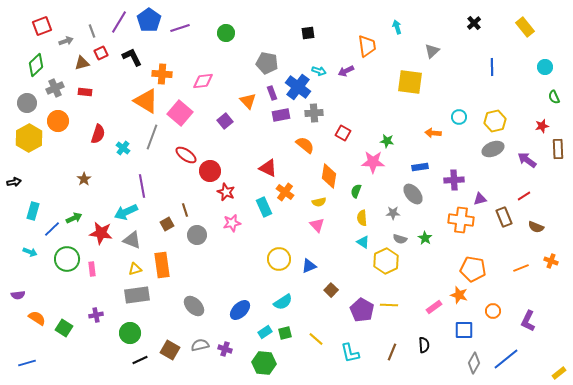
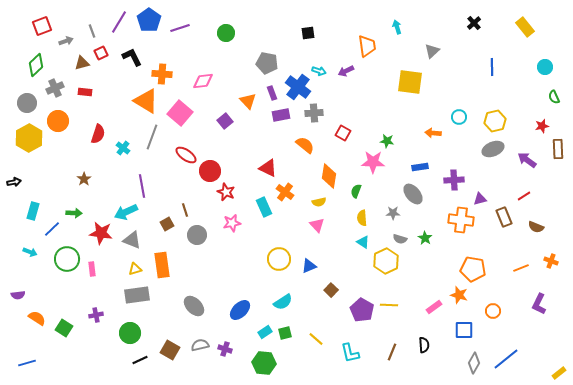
green arrow at (74, 218): moved 5 px up; rotated 28 degrees clockwise
purple L-shape at (528, 321): moved 11 px right, 17 px up
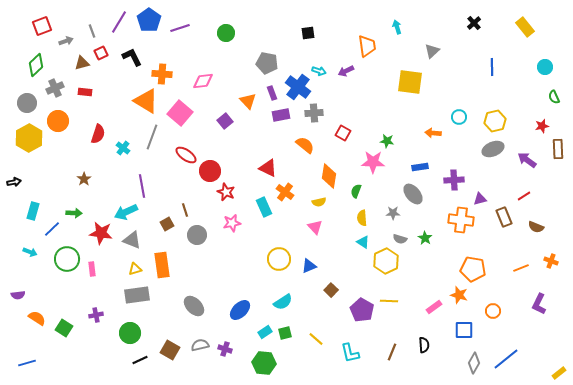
pink triangle at (317, 225): moved 2 px left, 2 px down
yellow line at (389, 305): moved 4 px up
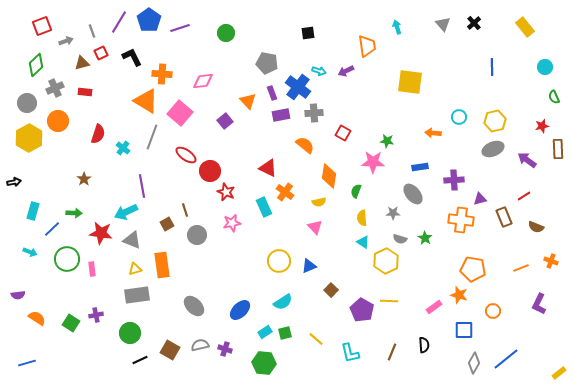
gray triangle at (432, 51): moved 11 px right, 27 px up; rotated 28 degrees counterclockwise
yellow circle at (279, 259): moved 2 px down
green square at (64, 328): moved 7 px right, 5 px up
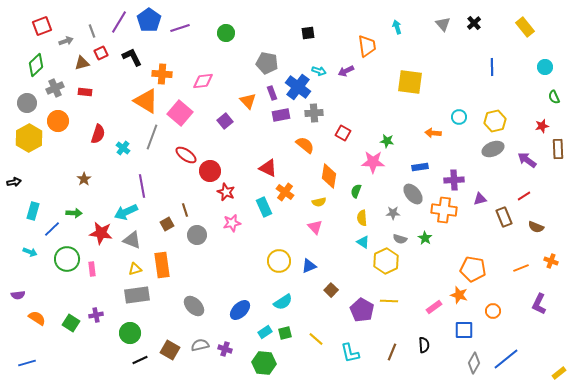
orange cross at (461, 220): moved 17 px left, 10 px up
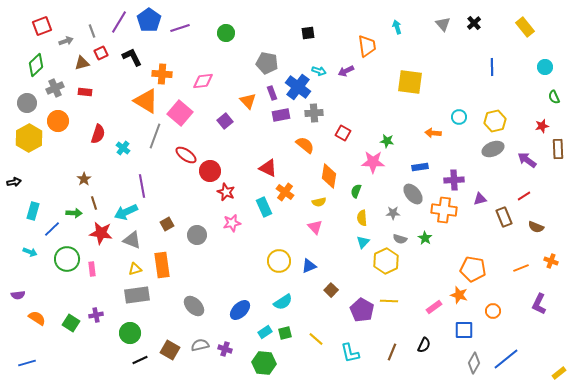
gray line at (152, 137): moved 3 px right, 1 px up
brown line at (185, 210): moved 91 px left, 7 px up
cyan triangle at (363, 242): rotated 40 degrees clockwise
black semicircle at (424, 345): rotated 28 degrees clockwise
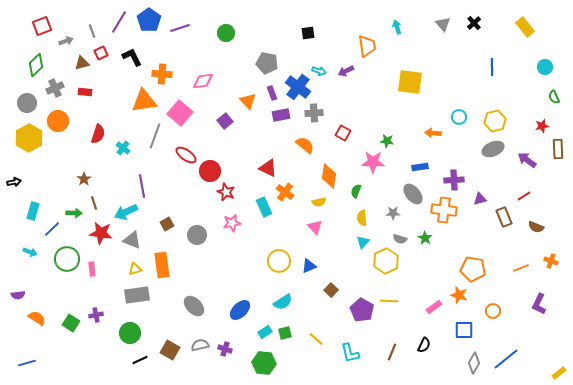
orange triangle at (146, 101): moved 2 px left; rotated 40 degrees counterclockwise
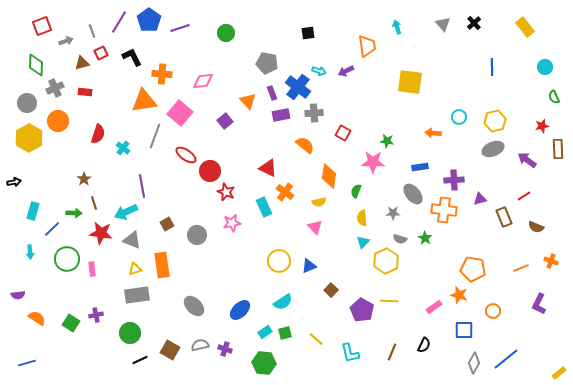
green diamond at (36, 65): rotated 45 degrees counterclockwise
cyan arrow at (30, 252): rotated 64 degrees clockwise
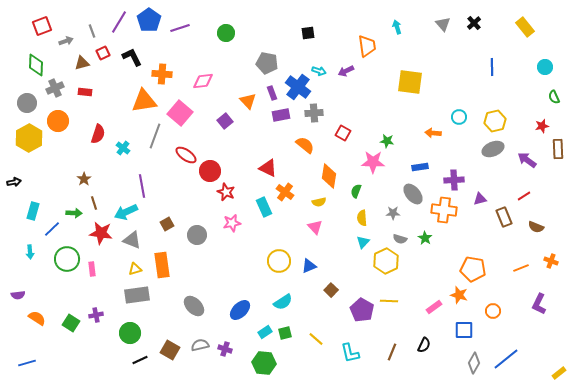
red square at (101, 53): moved 2 px right
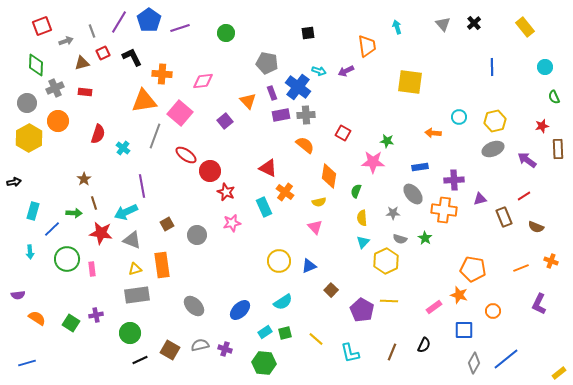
gray cross at (314, 113): moved 8 px left, 2 px down
